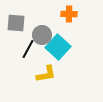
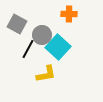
gray square: moved 1 px right, 1 px down; rotated 24 degrees clockwise
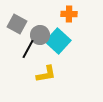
gray circle: moved 2 px left
cyan square: moved 6 px up
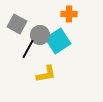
cyan square: rotated 15 degrees clockwise
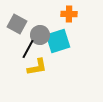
cyan square: rotated 15 degrees clockwise
yellow L-shape: moved 9 px left, 7 px up
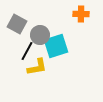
orange cross: moved 12 px right
cyan square: moved 2 px left, 5 px down
black line: moved 1 px left, 2 px down
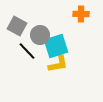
gray square: moved 2 px down
black line: rotated 72 degrees counterclockwise
yellow L-shape: moved 21 px right, 3 px up
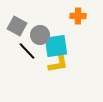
orange cross: moved 3 px left, 2 px down
cyan square: rotated 10 degrees clockwise
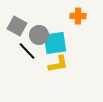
gray circle: moved 1 px left
cyan square: moved 1 px left, 3 px up
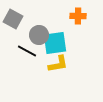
gray square: moved 4 px left, 7 px up
black line: rotated 18 degrees counterclockwise
